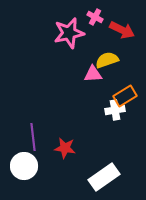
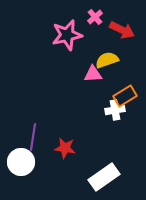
pink cross: rotated 21 degrees clockwise
pink star: moved 2 px left, 2 px down
purple line: rotated 16 degrees clockwise
white circle: moved 3 px left, 4 px up
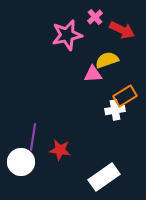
red star: moved 5 px left, 2 px down
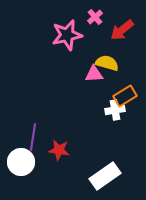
red arrow: rotated 115 degrees clockwise
yellow semicircle: moved 3 px down; rotated 35 degrees clockwise
pink triangle: moved 1 px right
red star: moved 1 px left
white rectangle: moved 1 px right, 1 px up
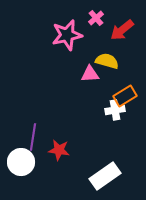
pink cross: moved 1 px right, 1 px down
yellow semicircle: moved 2 px up
pink triangle: moved 4 px left
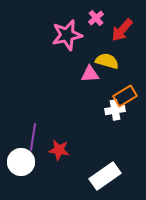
red arrow: rotated 10 degrees counterclockwise
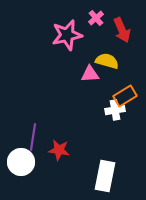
red arrow: rotated 65 degrees counterclockwise
white rectangle: rotated 44 degrees counterclockwise
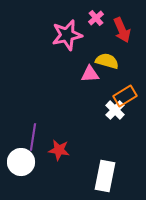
white cross: rotated 36 degrees counterclockwise
